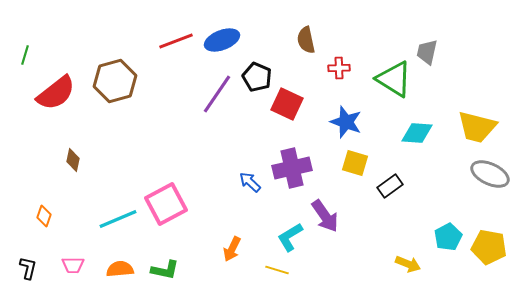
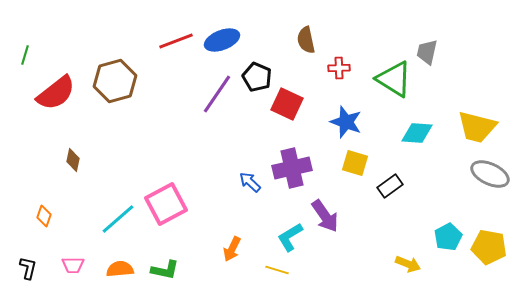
cyan line: rotated 18 degrees counterclockwise
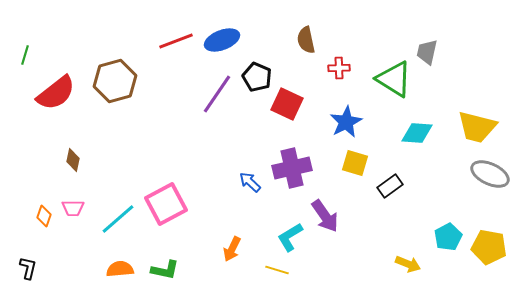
blue star: rotated 24 degrees clockwise
pink trapezoid: moved 57 px up
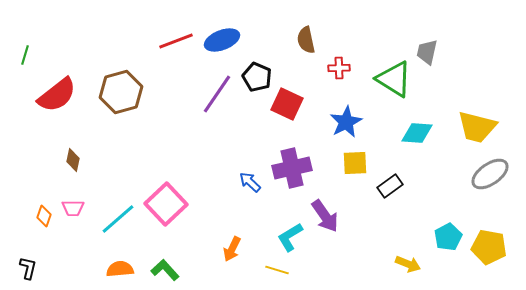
brown hexagon: moved 6 px right, 11 px down
red semicircle: moved 1 px right, 2 px down
yellow square: rotated 20 degrees counterclockwise
gray ellipse: rotated 60 degrees counterclockwise
pink square: rotated 15 degrees counterclockwise
green L-shape: rotated 144 degrees counterclockwise
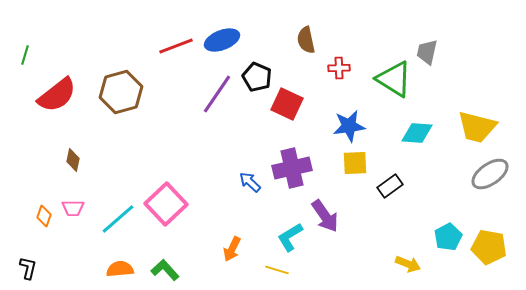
red line: moved 5 px down
blue star: moved 3 px right, 4 px down; rotated 20 degrees clockwise
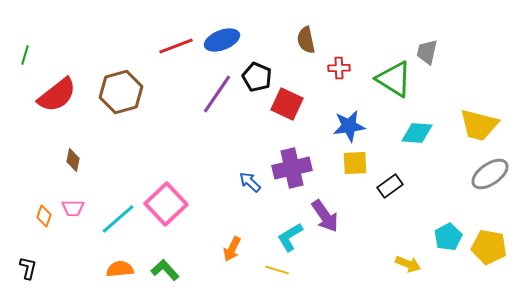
yellow trapezoid: moved 2 px right, 2 px up
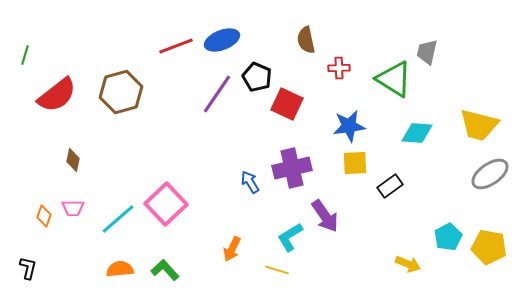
blue arrow: rotated 15 degrees clockwise
